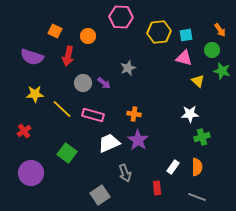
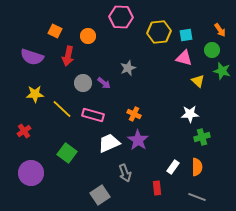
orange cross: rotated 16 degrees clockwise
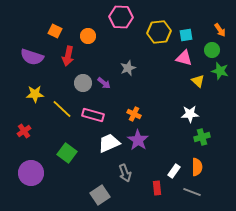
green star: moved 2 px left
white rectangle: moved 1 px right, 4 px down
gray line: moved 5 px left, 5 px up
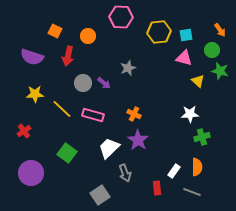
white trapezoid: moved 5 px down; rotated 20 degrees counterclockwise
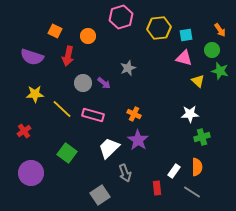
pink hexagon: rotated 20 degrees counterclockwise
yellow hexagon: moved 4 px up
gray line: rotated 12 degrees clockwise
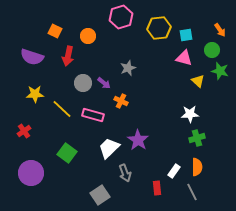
orange cross: moved 13 px left, 13 px up
green cross: moved 5 px left, 1 px down
gray line: rotated 30 degrees clockwise
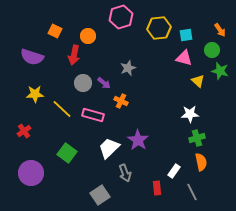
red arrow: moved 6 px right, 1 px up
orange semicircle: moved 4 px right, 5 px up; rotated 12 degrees counterclockwise
